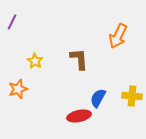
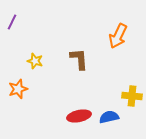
yellow star: rotated 14 degrees counterclockwise
blue semicircle: moved 11 px right, 19 px down; rotated 48 degrees clockwise
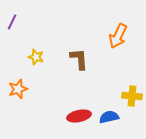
yellow star: moved 1 px right, 4 px up
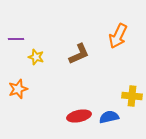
purple line: moved 4 px right, 17 px down; rotated 63 degrees clockwise
brown L-shape: moved 5 px up; rotated 70 degrees clockwise
